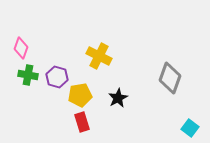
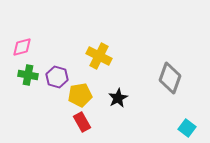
pink diamond: moved 1 px right, 1 px up; rotated 55 degrees clockwise
red rectangle: rotated 12 degrees counterclockwise
cyan square: moved 3 px left
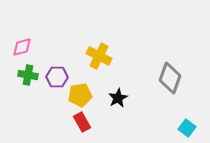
purple hexagon: rotated 15 degrees counterclockwise
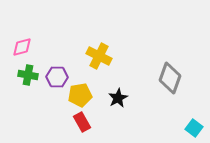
cyan square: moved 7 px right
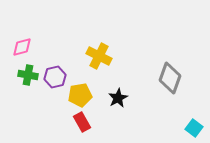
purple hexagon: moved 2 px left; rotated 15 degrees counterclockwise
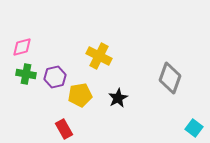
green cross: moved 2 px left, 1 px up
red rectangle: moved 18 px left, 7 px down
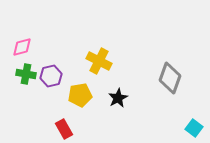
yellow cross: moved 5 px down
purple hexagon: moved 4 px left, 1 px up
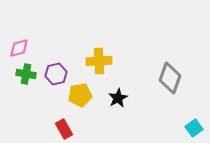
pink diamond: moved 3 px left, 1 px down
yellow cross: rotated 30 degrees counterclockwise
purple hexagon: moved 5 px right, 2 px up
cyan square: rotated 18 degrees clockwise
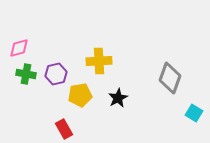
cyan square: moved 15 px up; rotated 24 degrees counterclockwise
